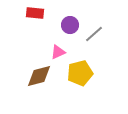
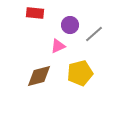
pink triangle: moved 6 px up
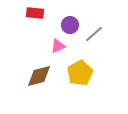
yellow pentagon: rotated 15 degrees counterclockwise
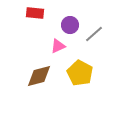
yellow pentagon: rotated 15 degrees counterclockwise
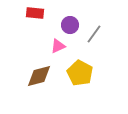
gray line: rotated 12 degrees counterclockwise
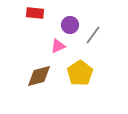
gray line: moved 1 px left, 1 px down
yellow pentagon: rotated 10 degrees clockwise
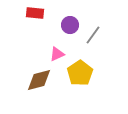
pink triangle: moved 1 px left, 8 px down
brown diamond: moved 4 px down
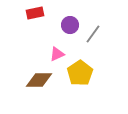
red rectangle: rotated 18 degrees counterclockwise
gray line: moved 1 px up
brown diamond: rotated 16 degrees clockwise
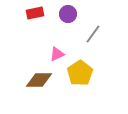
purple circle: moved 2 px left, 11 px up
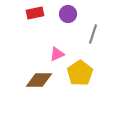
gray line: rotated 18 degrees counterclockwise
